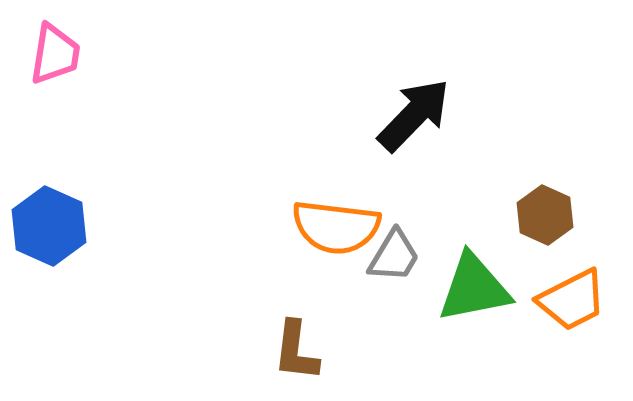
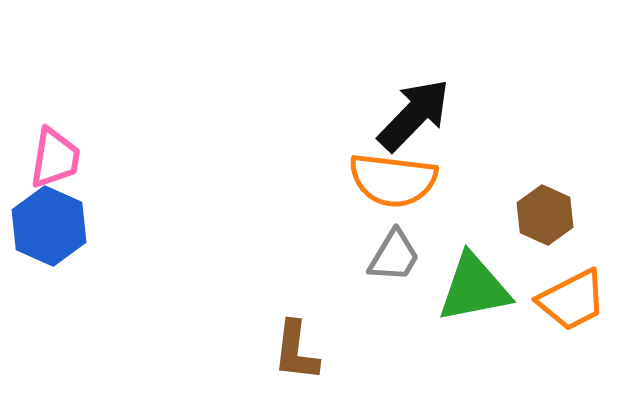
pink trapezoid: moved 104 px down
orange semicircle: moved 57 px right, 47 px up
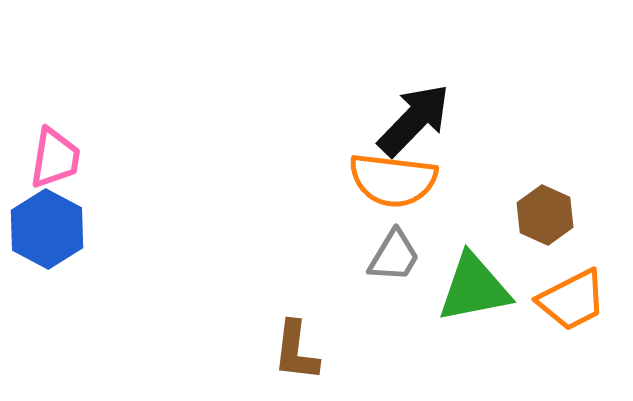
black arrow: moved 5 px down
blue hexagon: moved 2 px left, 3 px down; rotated 4 degrees clockwise
